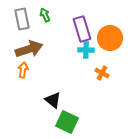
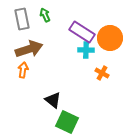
purple rectangle: moved 3 px down; rotated 40 degrees counterclockwise
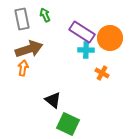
orange arrow: moved 2 px up
green square: moved 1 px right, 2 px down
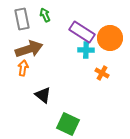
black triangle: moved 10 px left, 5 px up
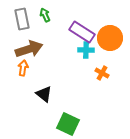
black triangle: moved 1 px right, 1 px up
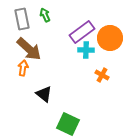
purple rectangle: rotated 70 degrees counterclockwise
brown arrow: rotated 60 degrees clockwise
orange cross: moved 2 px down
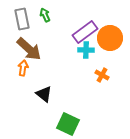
purple rectangle: moved 3 px right
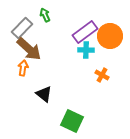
gray rectangle: moved 9 px down; rotated 55 degrees clockwise
orange circle: moved 2 px up
green square: moved 4 px right, 3 px up
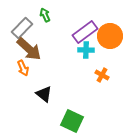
orange arrow: rotated 147 degrees clockwise
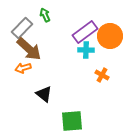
orange arrow: rotated 98 degrees clockwise
green square: rotated 30 degrees counterclockwise
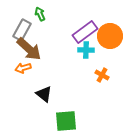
green arrow: moved 5 px left, 1 px up
gray rectangle: moved 2 px down; rotated 15 degrees counterclockwise
green square: moved 6 px left
